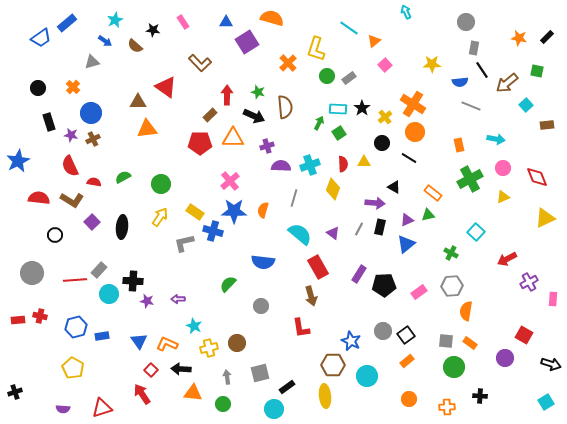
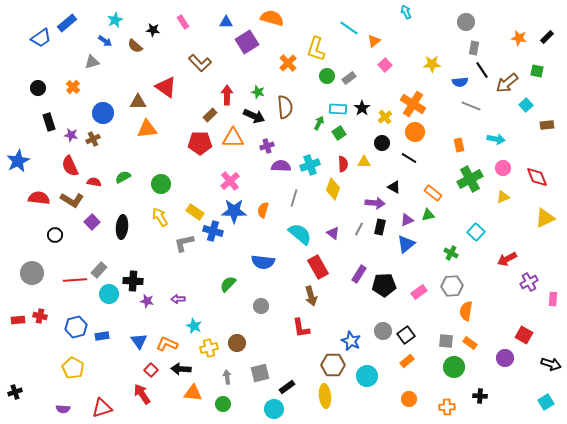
blue circle at (91, 113): moved 12 px right
yellow arrow at (160, 217): rotated 66 degrees counterclockwise
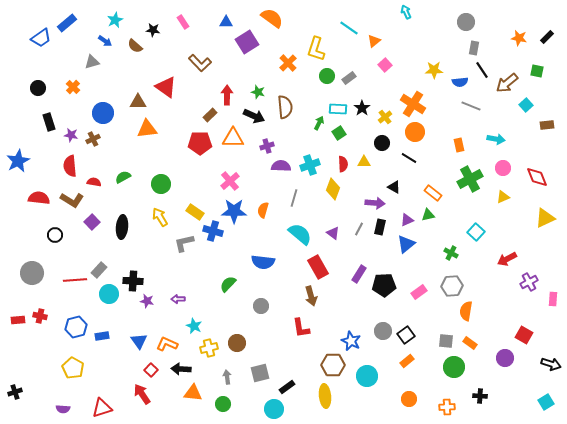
orange semicircle at (272, 18): rotated 20 degrees clockwise
yellow star at (432, 64): moved 2 px right, 6 px down
red semicircle at (70, 166): rotated 20 degrees clockwise
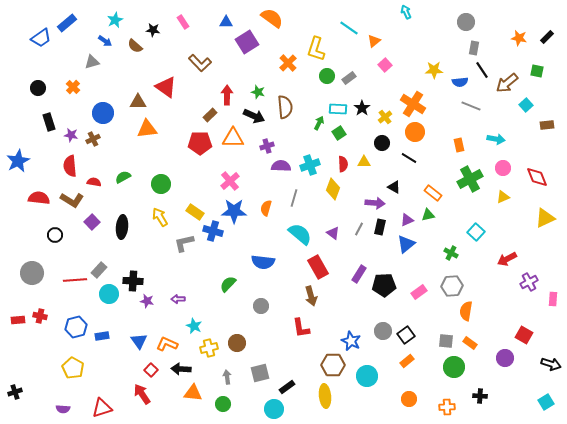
orange semicircle at (263, 210): moved 3 px right, 2 px up
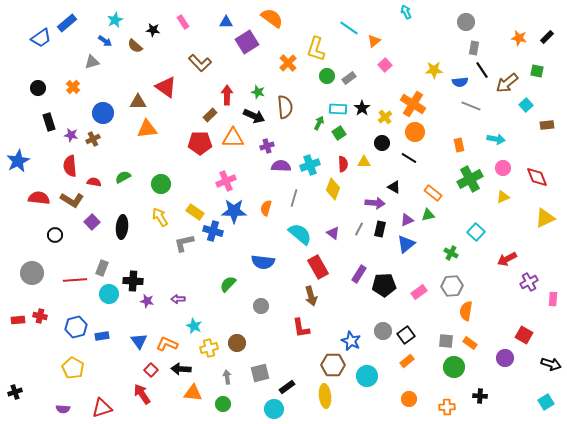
pink cross at (230, 181): moved 4 px left; rotated 18 degrees clockwise
black rectangle at (380, 227): moved 2 px down
gray rectangle at (99, 270): moved 3 px right, 2 px up; rotated 21 degrees counterclockwise
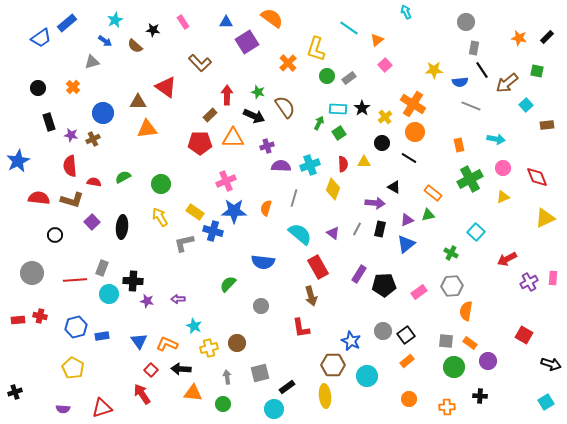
orange triangle at (374, 41): moved 3 px right, 1 px up
brown semicircle at (285, 107): rotated 30 degrees counterclockwise
brown L-shape at (72, 200): rotated 15 degrees counterclockwise
gray line at (359, 229): moved 2 px left
pink rectangle at (553, 299): moved 21 px up
purple circle at (505, 358): moved 17 px left, 3 px down
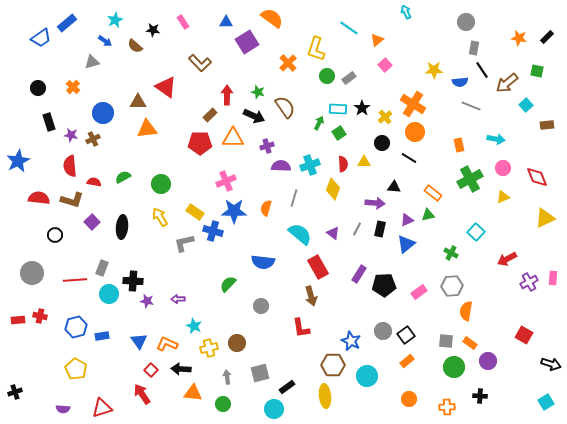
black triangle at (394, 187): rotated 24 degrees counterclockwise
yellow pentagon at (73, 368): moved 3 px right, 1 px down
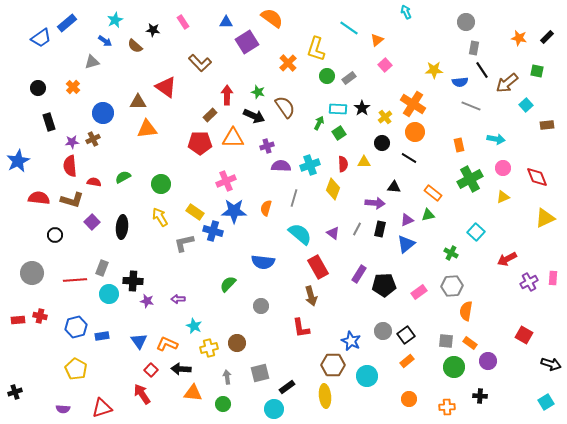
purple star at (71, 135): moved 1 px right, 7 px down; rotated 16 degrees counterclockwise
